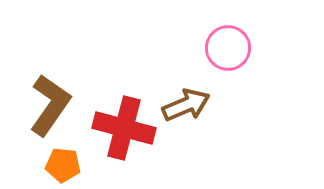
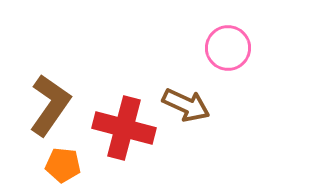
brown arrow: rotated 48 degrees clockwise
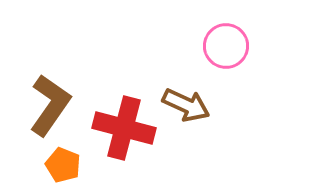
pink circle: moved 2 px left, 2 px up
orange pentagon: rotated 16 degrees clockwise
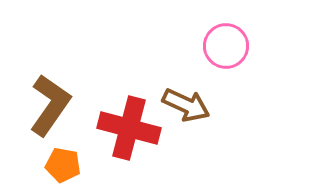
red cross: moved 5 px right
orange pentagon: rotated 12 degrees counterclockwise
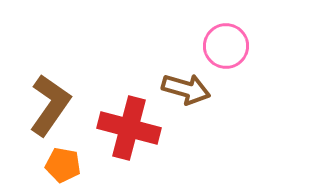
brown arrow: moved 16 px up; rotated 9 degrees counterclockwise
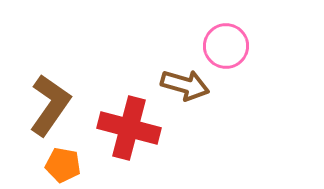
brown arrow: moved 1 px left, 4 px up
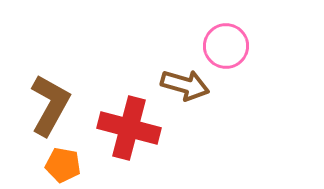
brown L-shape: rotated 6 degrees counterclockwise
